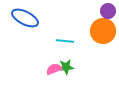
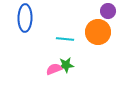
blue ellipse: rotated 64 degrees clockwise
orange circle: moved 5 px left, 1 px down
cyan line: moved 2 px up
green star: moved 2 px up
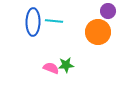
blue ellipse: moved 8 px right, 4 px down
cyan line: moved 11 px left, 18 px up
pink semicircle: moved 3 px left, 1 px up; rotated 42 degrees clockwise
